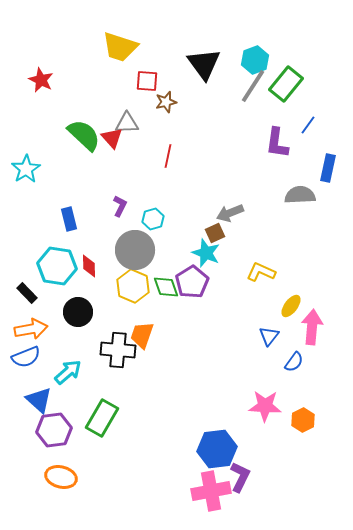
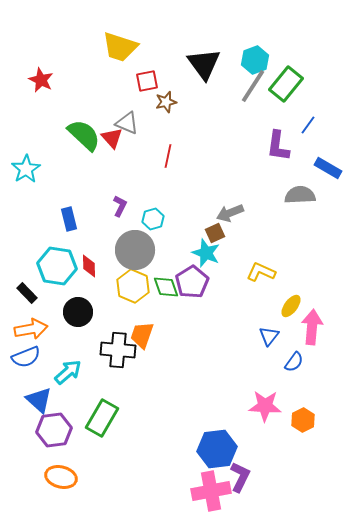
red square at (147, 81): rotated 15 degrees counterclockwise
gray triangle at (127, 123): rotated 25 degrees clockwise
purple L-shape at (277, 143): moved 1 px right, 3 px down
blue rectangle at (328, 168): rotated 72 degrees counterclockwise
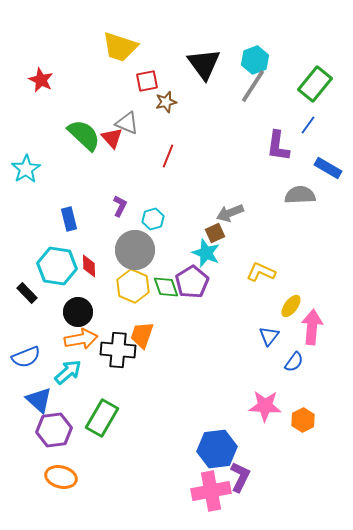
green rectangle at (286, 84): moved 29 px right
red line at (168, 156): rotated 10 degrees clockwise
orange arrow at (31, 329): moved 50 px right, 10 px down
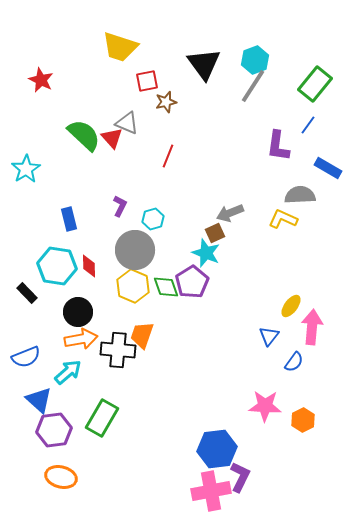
yellow L-shape at (261, 272): moved 22 px right, 53 px up
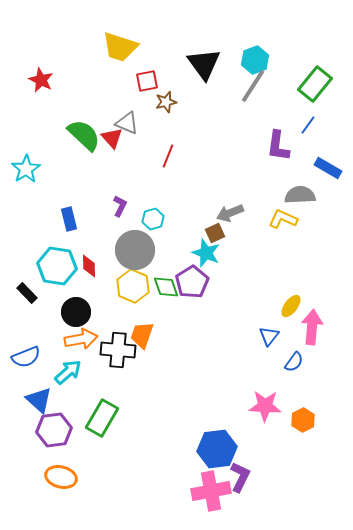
black circle at (78, 312): moved 2 px left
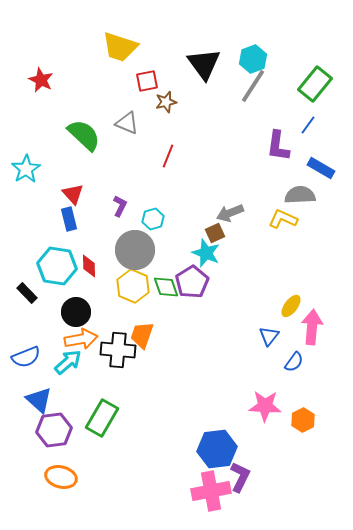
cyan hexagon at (255, 60): moved 2 px left, 1 px up
red triangle at (112, 138): moved 39 px left, 56 px down
blue rectangle at (328, 168): moved 7 px left
cyan arrow at (68, 372): moved 10 px up
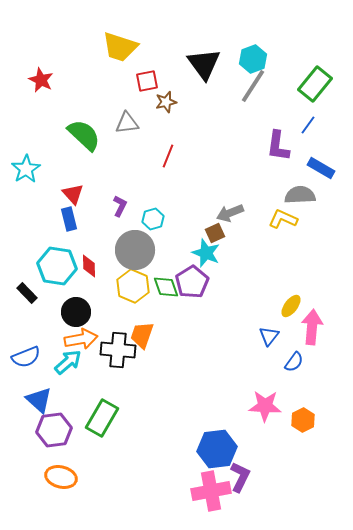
gray triangle at (127, 123): rotated 30 degrees counterclockwise
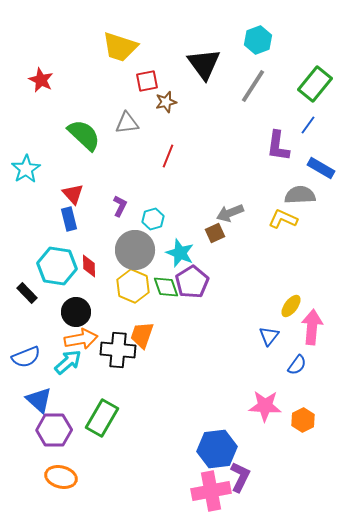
cyan hexagon at (253, 59): moved 5 px right, 19 px up
cyan star at (206, 253): moved 26 px left
blue semicircle at (294, 362): moved 3 px right, 3 px down
purple hexagon at (54, 430): rotated 8 degrees clockwise
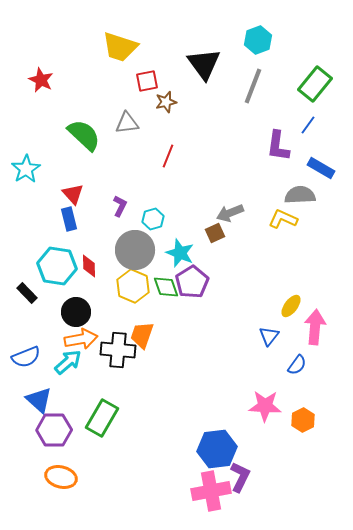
gray line at (253, 86): rotated 12 degrees counterclockwise
pink arrow at (312, 327): moved 3 px right
